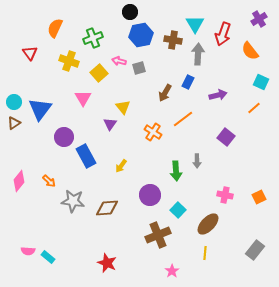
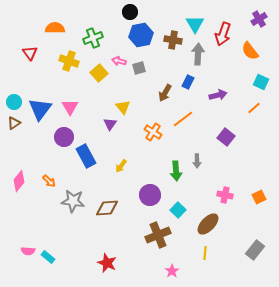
orange semicircle at (55, 28): rotated 66 degrees clockwise
pink triangle at (83, 98): moved 13 px left, 9 px down
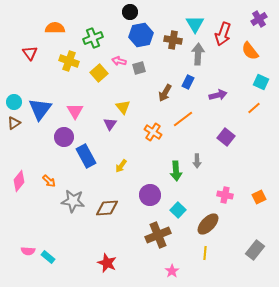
pink triangle at (70, 107): moved 5 px right, 4 px down
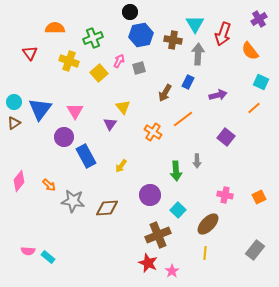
pink arrow at (119, 61): rotated 104 degrees clockwise
orange arrow at (49, 181): moved 4 px down
red star at (107, 263): moved 41 px right
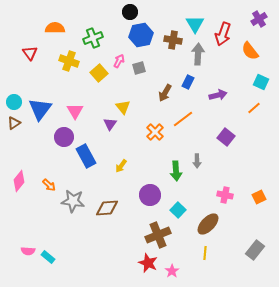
orange cross at (153, 132): moved 2 px right; rotated 12 degrees clockwise
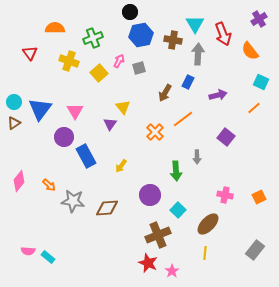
red arrow at (223, 34): rotated 40 degrees counterclockwise
gray arrow at (197, 161): moved 4 px up
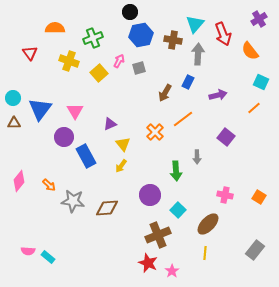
cyan triangle at (195, 24): rotated 12 degrees clockwise
cyan circle at (14, 102): moved 1 px left, 4 px up
yellow triangle at (123, 107): moved 37 px down
brown triangle at (14, 123): rotated 32 degrees clockwise
purple triangle at (110, 124): rotated 32 degrees clockwise
orange square at (259, 197): rotated 32 degrees counterclockwise
